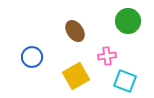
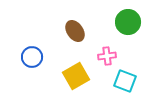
green circle: moved 1 px down
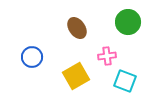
brown ellipse: moved 2 px right, 3 px up
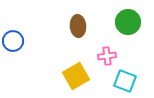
brown ellipse: moved 1 px right, 2 px up; rotated 30 degrees clockwise
blue circle: moved 19 px left, 16 px up
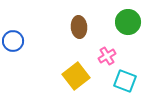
brown ellipse: moved 1 px right, 1 px down
pink cross: rotated 24 degrees counterclockwise
yellow square: rotated 8 degrees counterclockwise
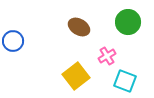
brown ellipse: rotated 55 degrees counterclockwise
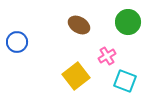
brown ellipse: moved 2 px up
blue circle: moved 4 px right, 1 px down
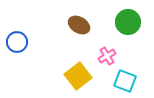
yellow square: moved 2 px right
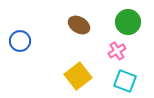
blue circle: moved 3 px right, 1 px up
pink cross: moved 10 px right, 5 px up
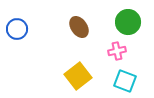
brown ellipse: moved 2 px down; rotated 25 degrees clockwise
blue circle: moved 3 px left, 12 px up
pink cross: rotated 18 degrees clockwise
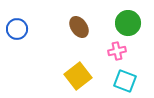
green circle: moved 1 px down
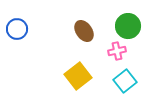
green circle: moved 3 px down
brown ellipse: moved 5 px right, 4 px down
cyan square: rotated 30 degrees clockwise
